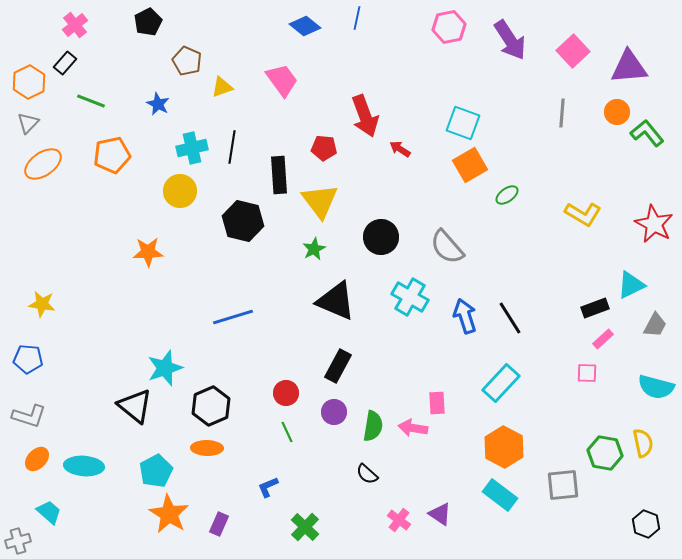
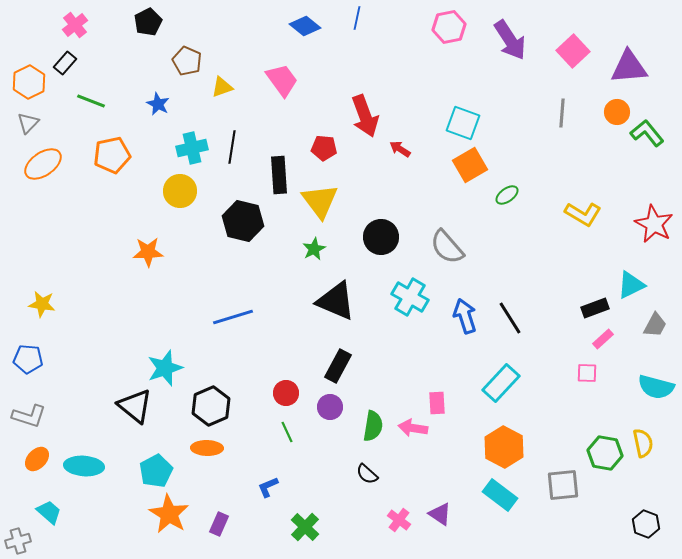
purple circle at (334, 412): moved 4 px left, 5 px up
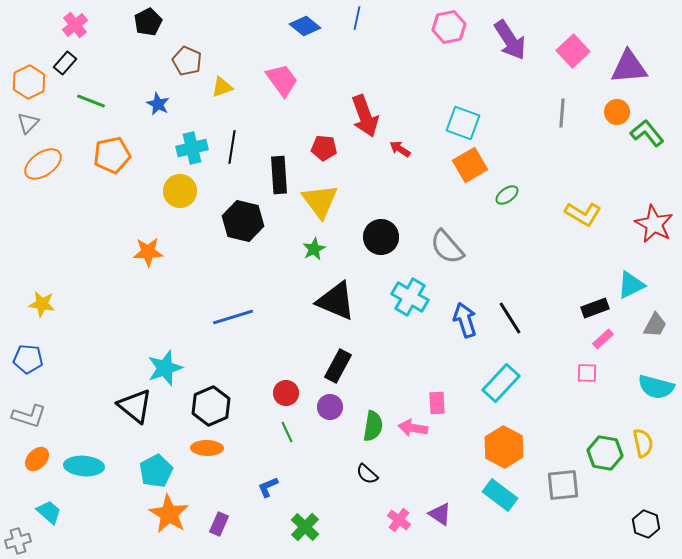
blue arrow at (465, 316): moved 4 px down
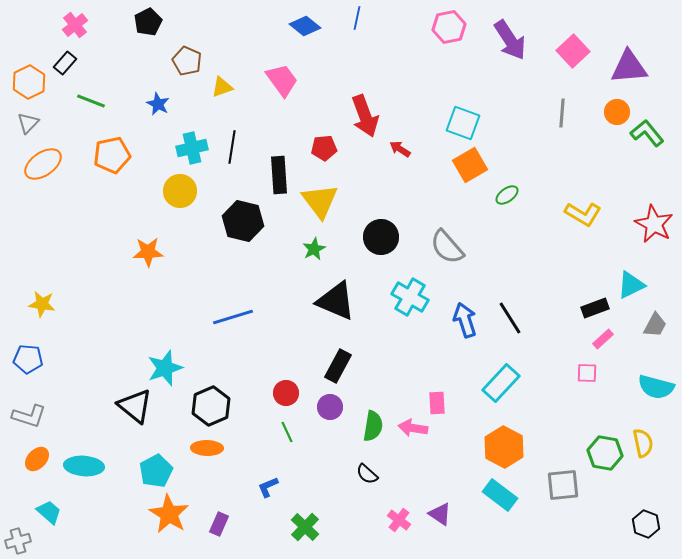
red pentagon at (324, 148): rotated 10 degrees counterclockwise
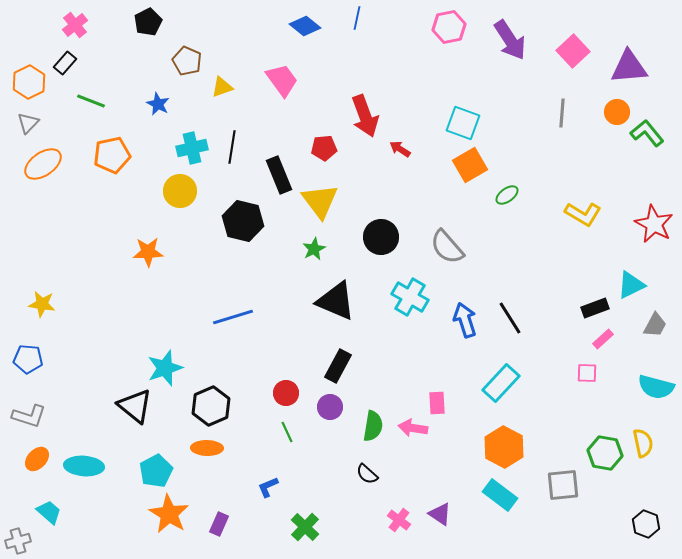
black rectangle at (279, 175): rotated 18 degrees counterclockwise
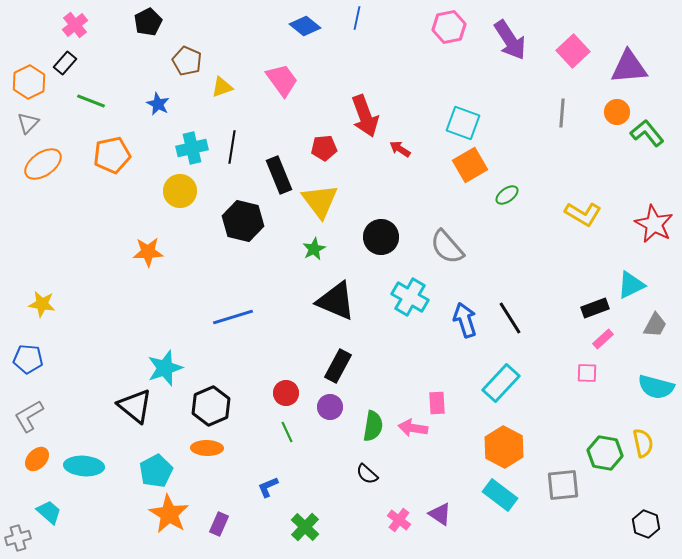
gray L-shape at (29, 416): rotated 132 degrees clockwise
gray cross at (18, 541): moved 3 px up
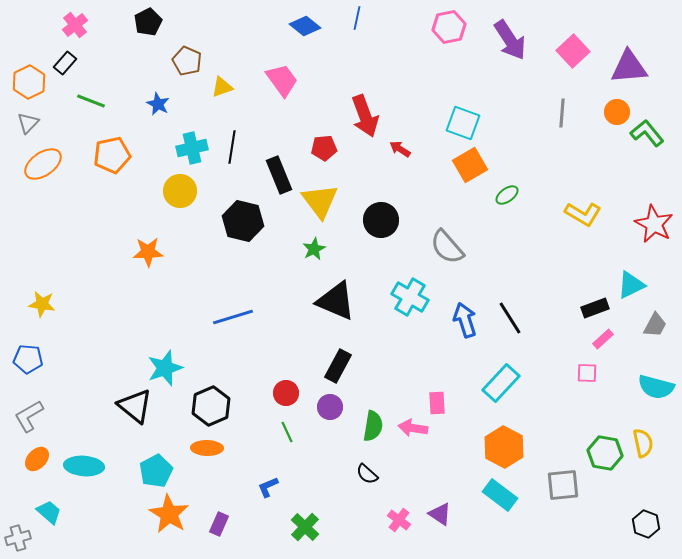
black circle at (381, 237): moved 17 px up
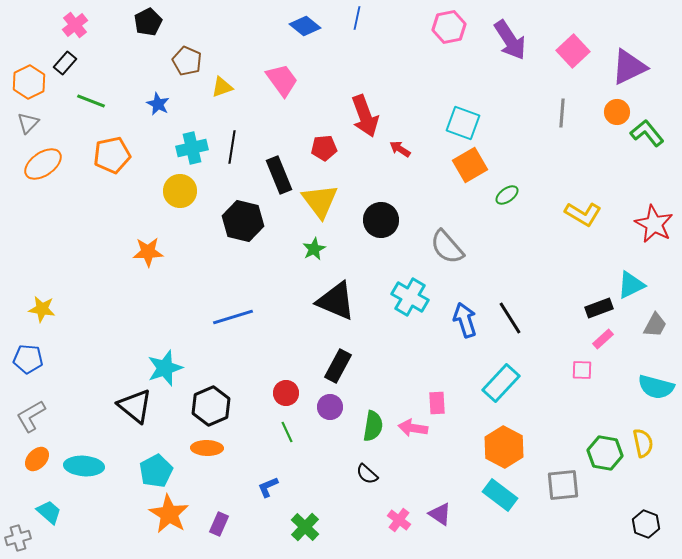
purple triangle at (629, 67): rotated 21 degrees counterclockwise
yellow star at (42, 304): moved 5 px down
black rectangle at (595, 308): moved 4 px right
pink square at (587, 373): moved 5 px left, 3 px up
gray L-shape at (29, 416): moved 2 px right
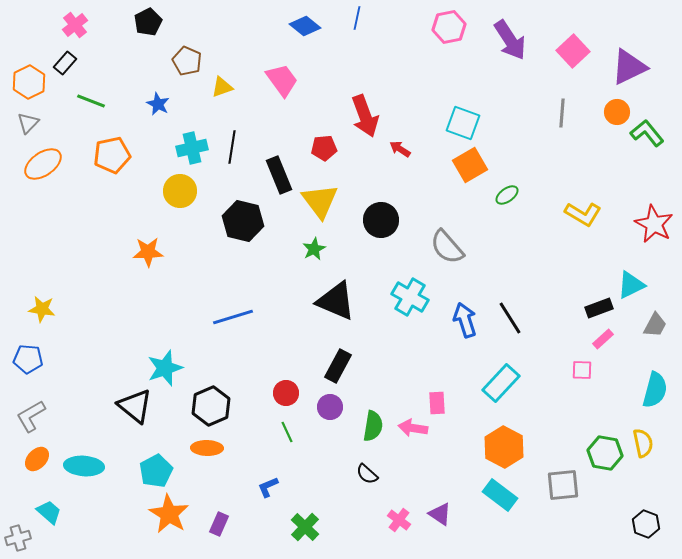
cyan semicircle at (656, 387): moved 1 px left, 3 px down; rotated 90 degrees counterclockwise
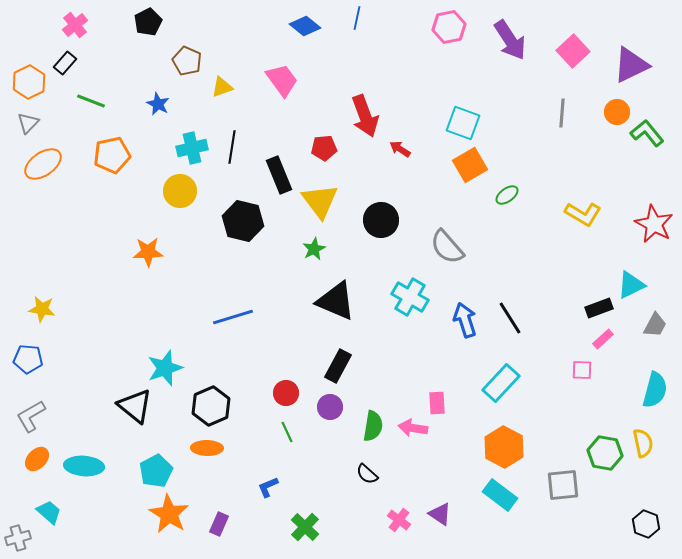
purple triangle at (629, 67): moved 2 px right, 2 px up
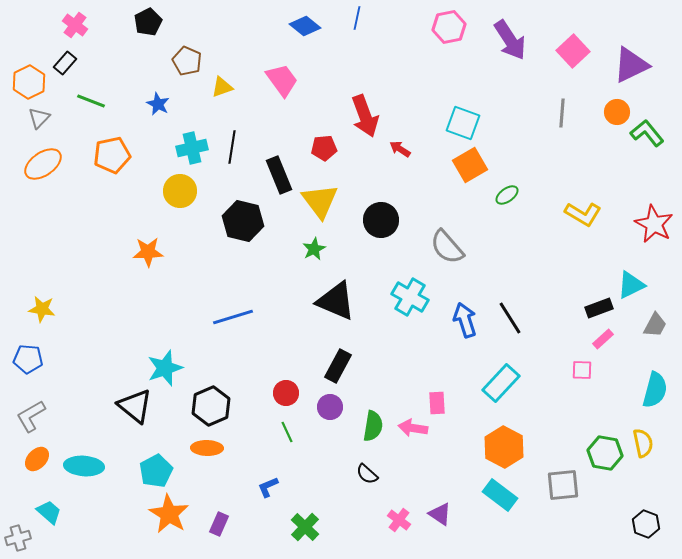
pink cross at (75, 25): rotated 15 degrees counterclockwise
gray triangle at (28, 123): moved 11 px right, 5 px up
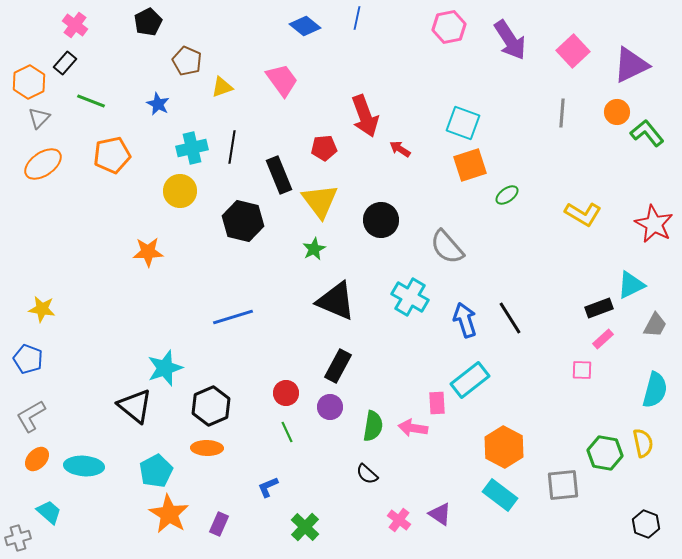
orange square at (470, 165): rotated 12 degrees clockwise
blue pentagon at (28, 359): rotated 16 degrees clockwise
cyan rectangle at (501, 383): moved 31 px left, 3 px up; rotated 9 degrees clockwise
